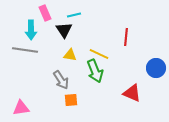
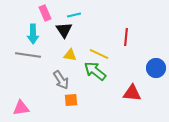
cyan arrow: moved 2 px right, 4 px down
gray line: moved 3 px right, 5 px down
green arrow: rotated 150 degrees clockwise
red triangle: rotated 18 degrees counterclockwise
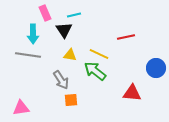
red line: rotated 72 degrees clockwise
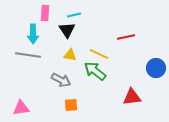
pink rectangle: rotated 28 degrees clockwise
black triangle: moved 3 px right
gray arrow: rotated 30 degrees counterclockwise
red triangle: moved 4 px down; rotated 12 degrees counterclockwise
orange square: moved 5 px down
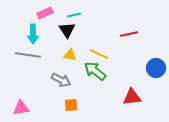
pink rectangle: rotated 63 degrees clockwise
red line: moved 3 px right, 3 px up
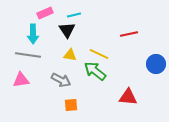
blue circle: moved 4 px up
red triangle: moved 4 px left; rotated 12 degrees clockwise
pink triangle: moved 28 px up
